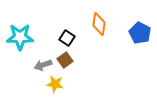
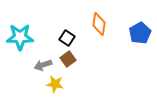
blue pentagon: rotated 15 degrees clockwise
brown square: moved 3 px right, 1 px up
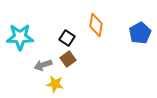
orange diamond: moved 3 px left, 1 px down
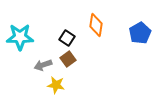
yellow star: moved 1 px right, 1 px down
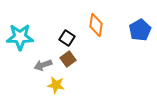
blue pentagon: moved 3 px up
